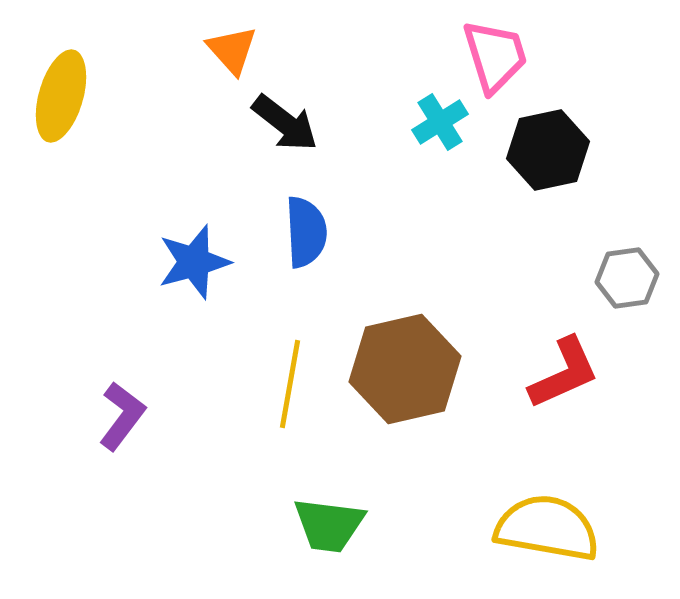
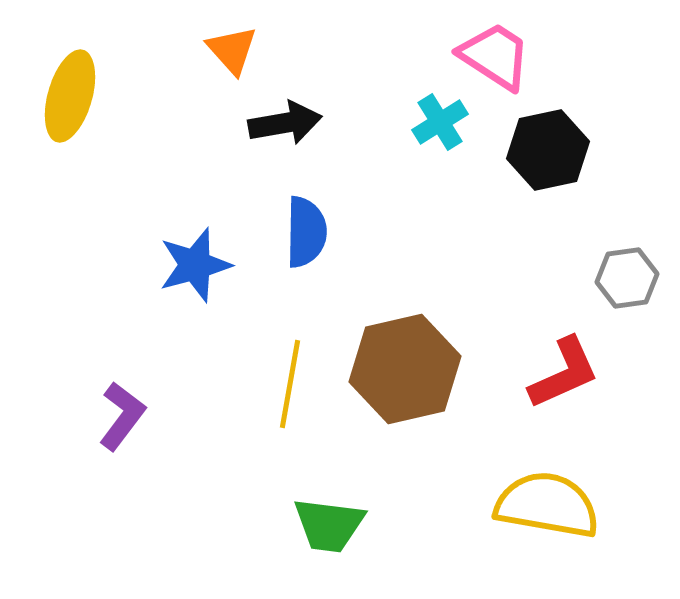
pink trapezoid: rotated 40 degrees counterclockwise
yellow ellipse: moved 9 px right
black arrow: rotated 48 degrees counterclockwise
blue semicircle: rotated 4 degrees clockwise
blue star: moved 1 px right, 3 px down
yellow semicircle: moved 23 px up
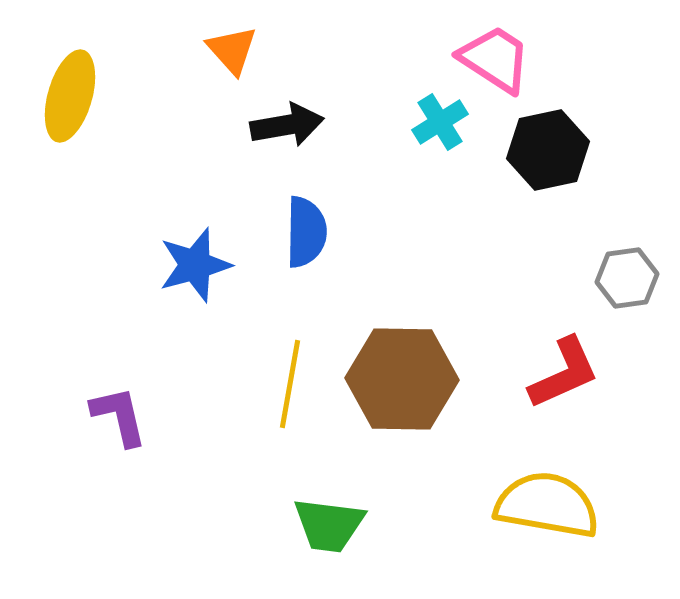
pink trapezoid: moved 3 px down
black arrow: moved 2 px right, 2 px down
brown hexagon: moved 3 px left, 10 px down; rotated 14 degrees clockwise
purple L-shape: moved 3 px left; rotated 50 degrees counterclockwise
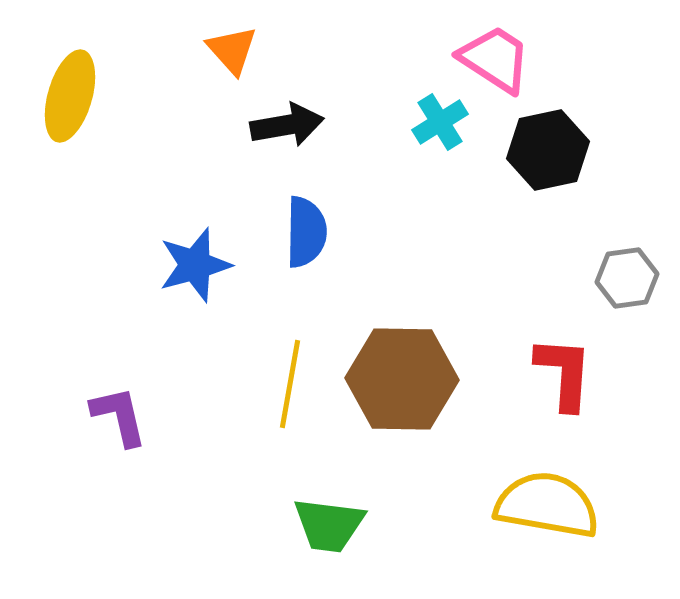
red L-shape: rotated 62 degrees counterclockwise
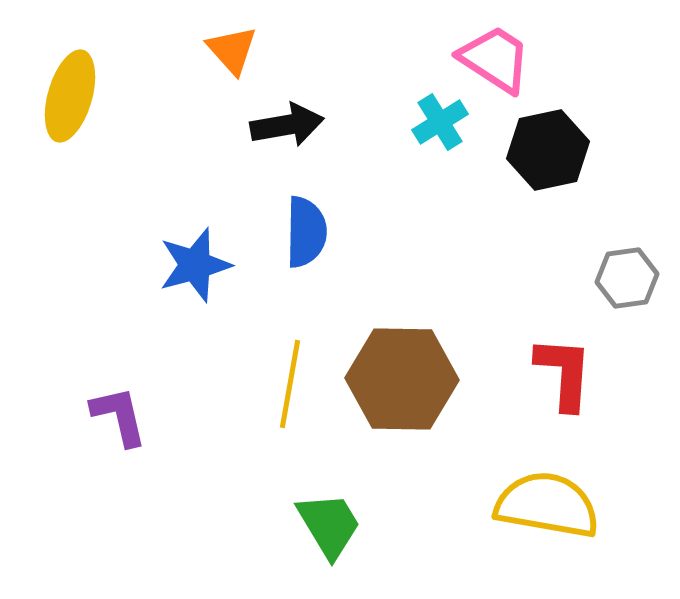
green trapezoid: rotated 128 degrees counterclockwise
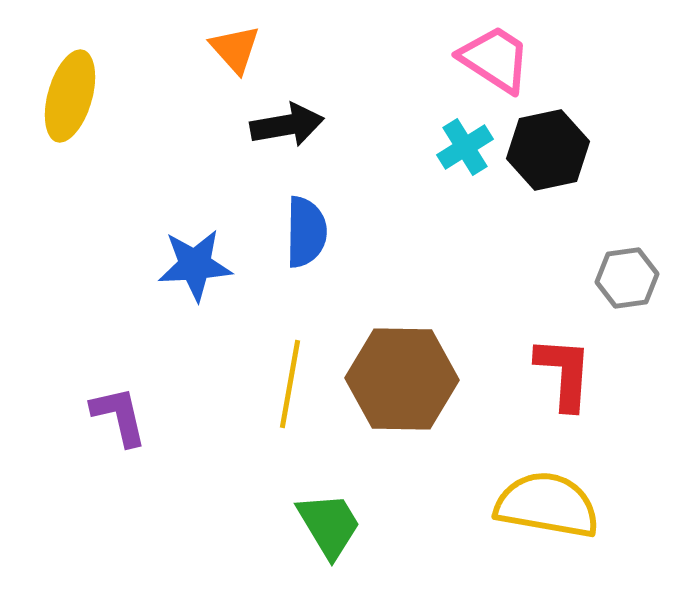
orange triangle: moved 3 px right, 1 px up
cyan cross: moved 25 px right, 25 px down
blue star: rotated 12 degrees clockwise
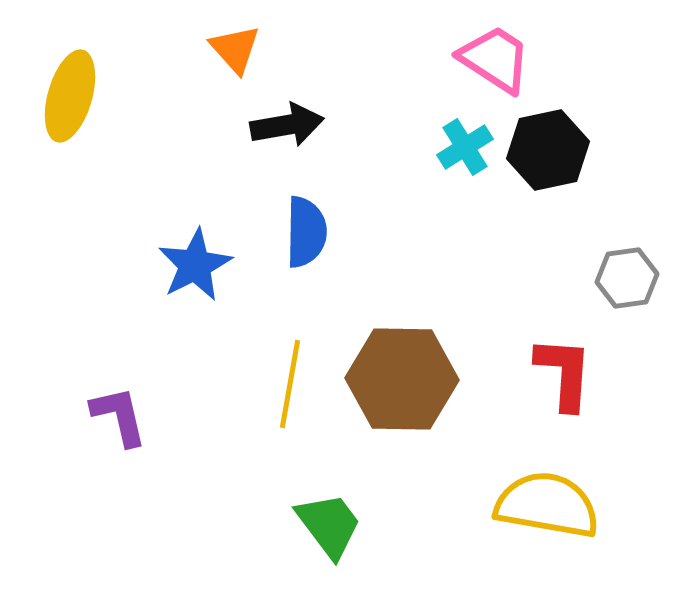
blue star: rotated 24 degrees counterclockwise
green trapezoid: rotated 6 degrees counterclockwise
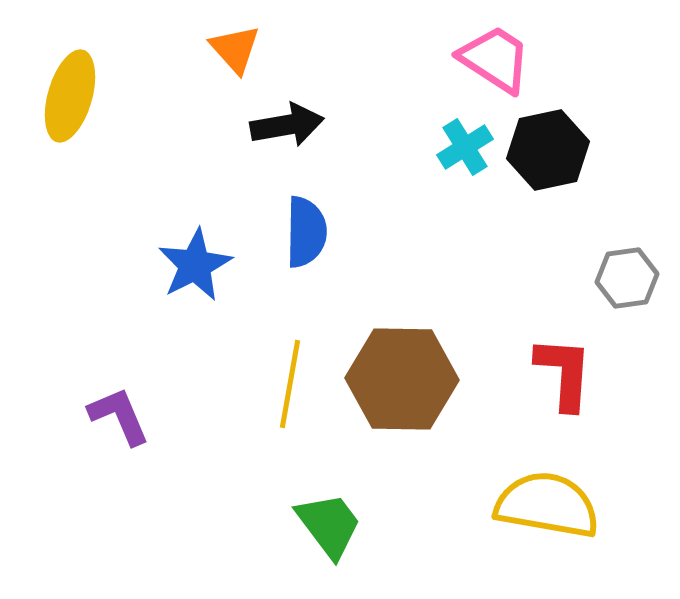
purple L-shape: rotated 10 degrees counterclockwise
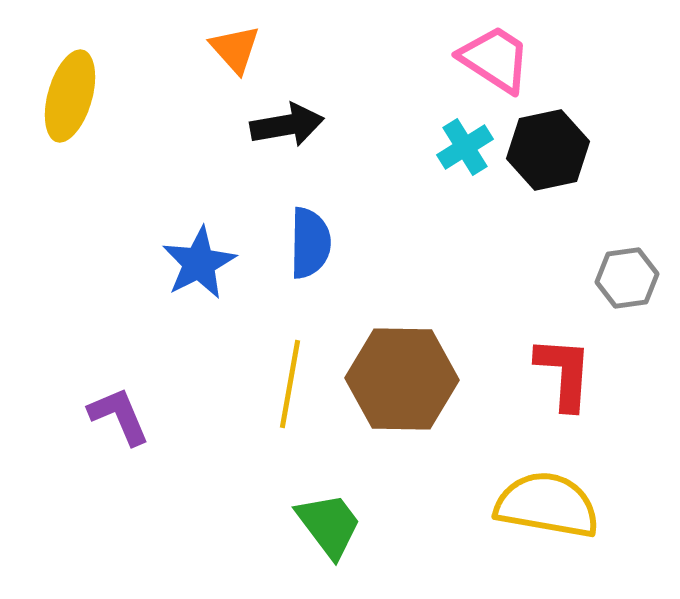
blue semicircle: moved 4 px right, 11 px down
blue star: moved 4 px right, 2 px up
